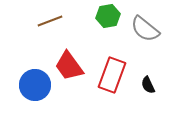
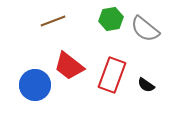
green hexagon: moved 3 px right, 3 px down
brown line: moved 3 px right
red trapezoid: rotated 16 degrees counterclockwise
black semicircle: moved 2 px left; rotated 30 degrees counterclockwise
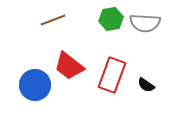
brown line: moved 1 px up
gray semicircle: moved 6 px up; rotated 36 degrees counterclockwise
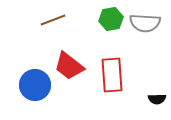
red rectangle: rotated 24 degrees counterclockwise
black semicircle: moved 11 px right, 14 px down; rotated 36 degrees counterclockwise
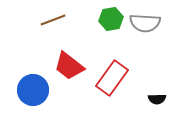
red rectangle: moved 3 px down; rotated 40 degrees clockwise
blue circle: moved 2 px left, 5 px down
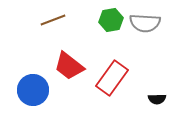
green hexagon: moved 1 px down
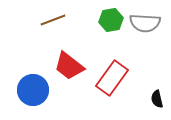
black semicircle: rotated 78 degrees clockwise
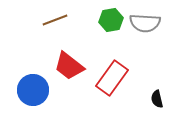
brown line: moved 2 px right
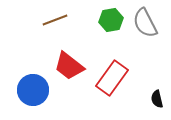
gray semicircle: rotated 60 degrees clockwise
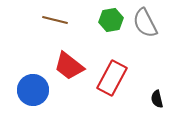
brown line: rotated 35 degrees clockwise
red rectangle: rotated 8 degrees counterclockwise
